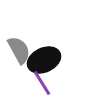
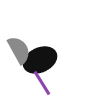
black ellipse: moved 4 px left
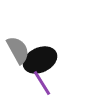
gray semicircle: moved 1 px left
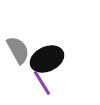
black ellipse: moved 7 px right, 1 px up
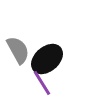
black ellipse: rotated 16 degrees counterclockwise
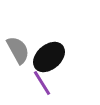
black ellipse: moved 2 px right, 2 px up
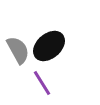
black ellipse: moved 11 px up
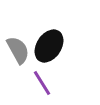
black ellipse: rotated 16 degrees counterclockwise
